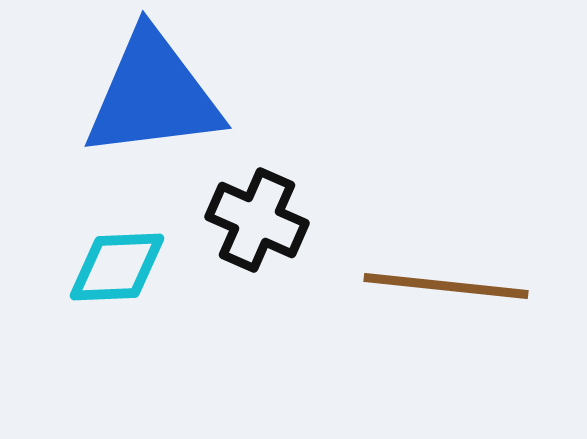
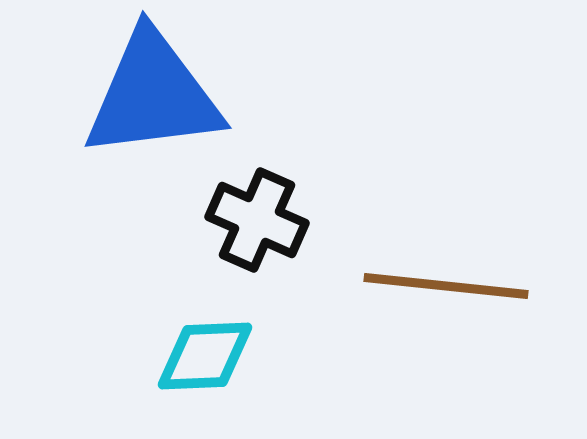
cyan diamond: moved 88 px right, 89 px down
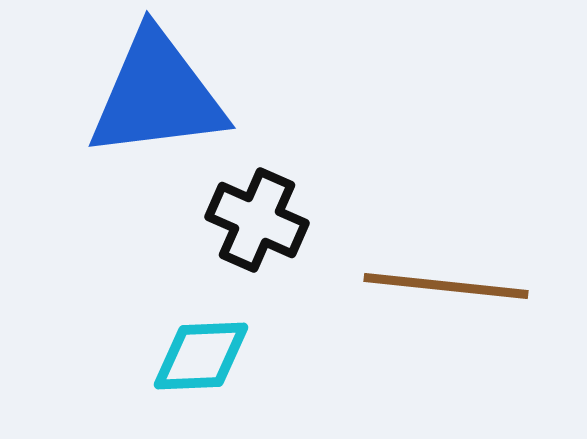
blue triangle: moved 4 px right
cyan diamond: moved 4 px left
